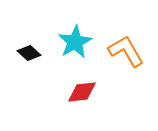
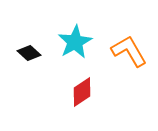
orange L-shape: moved 3 px right
red diamond: rotated 28 degrees counterclockwise
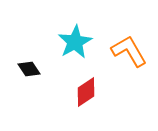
black diamond: moved 16 px down; rotated 15 degrees clockwise
red diamond: moved 4 px right
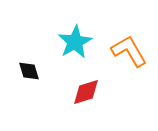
black diamond: moved 2 px down; rotated 15 degrees clockwise
red diamond: rotated 16 degrees clockwise
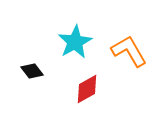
black diamond: moved 3 px right; rotated 20 degrees counterclockwise
red diamond: moved 1 px right, 3 px up; rotated 12 degrees counterclockwise
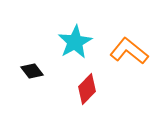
orange L-shape: rotated 21 degrees counterclockwise
red diamond: rotated 16 degrees counterclockwise
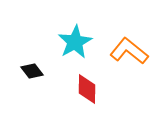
red diamond: rotated 44 degrees counterclockwise
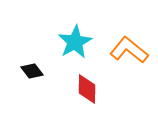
orange L-shape: moved 1 px up
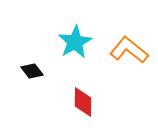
red diamond: moved 4 px left, 13 px down
